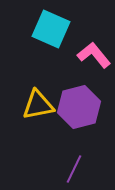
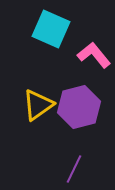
yellow triangle: rotated 24 degrees counterclockwise
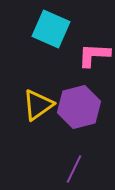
pink L-shape: rotated 48 degrees counterclockwise
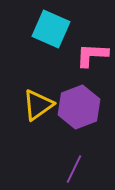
pink L-shape: moved 2 px left
purple hexagon: rotated 6 degrees counterclockwise
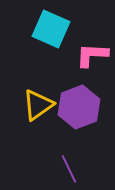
purple line: moved 5 px left; rotated 52 degrees counterclockwise
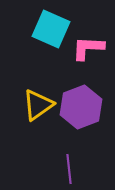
pink L-shape: moved 4 px left, 7 px up
purple hexagon: moved 2 px right
purple line: rotated 20 degrees clockwise
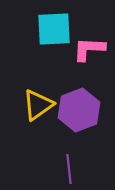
cyan square: moved 3 px right; rotated 27 degrees counterclockwise
pink L-shape: moved 1 px right, 1 px down
purple hexagon: moved 2 px left, 3 px down
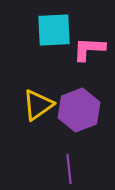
cyan square: moved 1 px down
